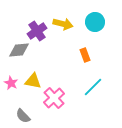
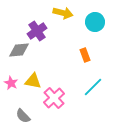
yellow arrow: moved 11 px up
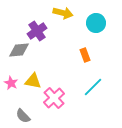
cyan circle: moved 1 px right, 1 px down
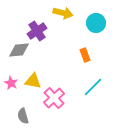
gray semicircle: rotated 28 degrees clockwise
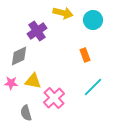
cyan circle: moved 3 px left, 3 px up
gray diamond: moved 6 px down; rotated 20 degrees counterclockwise
pink star: rotated 24 degrees counterclockwise
gray semicircle: moved 3 px right, 3 px up
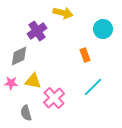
cyan circle: moved 10 px right, 9 px down
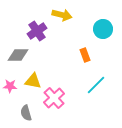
yellow arrow: moved 1 px left, 2 px down
gray diamond: moved 1 px left, 1 px up; rotated 25 degrees clockwise
pink star: moved 1 px left, 3 px down
cyan line: moved 3 px right, 2 px up
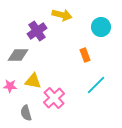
cyan circle: moved 2 px left, 2 px up
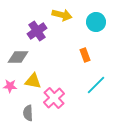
cyan circle: moved 5 px left, 5 px up
gray diamond: moved 2 px down
gray semicircle: moved 2 px right; rotated 14 degrees clockwise
